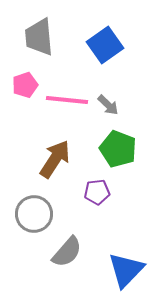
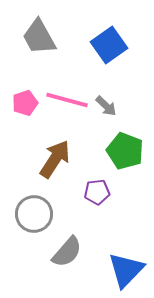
gray trapezoid: rotated 24 degrees counterclockwise
blue square: moved 4 px right
pink pentagon: moved 18 px down
pink line: rotated 9 degrees clockwise
gray arrow: moved 2 px left, 1 px down
green pentagon: moved 7 px right, 2 px down
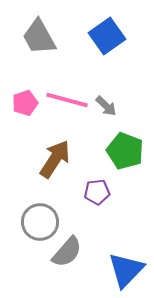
blue square: moved 2 px left, 9 px up
gray circle: moved 6 px right, 8 px down
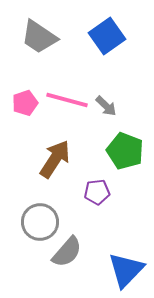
gray trapezoid: rotated 27 degrees counterclockwise
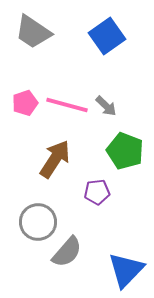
gray trapezoid: moved 6 px left, 5 px up
pink line: moved 5 px down
gray circle: moved 2 px left
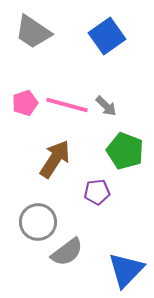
gray semicircle: rotated 12 degrees clockwise
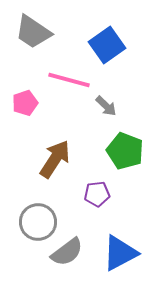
blue square: moved 9 px down
pink line: moved 2 px right, 25 px up
purple pentagon: moved 2 px down
blue triangle: moved 6 px left, 17 px up; rotated 18 degrees clockwise
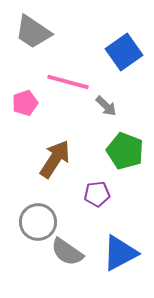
blue square: moved 17 px right, 7 px down
pink line: moved 1 px left, 2 px down
gray semicircle: rotated 72 degrees clockwise
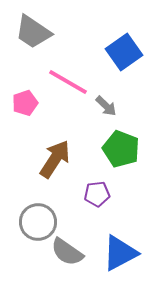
pink line: rotated 15 degrees clockwise
green pentagon: moved 4 px left, 2 px up
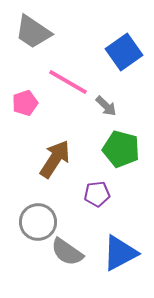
green pentagon: rotated 6 degrees counterclockwise
